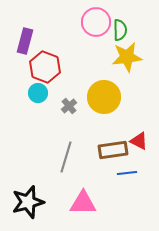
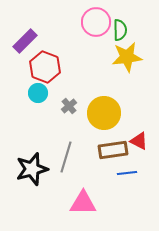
purple rectangle: rotated 30 degrees clockwise
yellow circle: moved 16 px down
black star: moved 4 px right, 33 px up
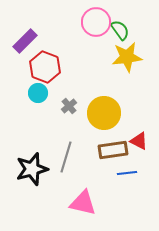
green semicircle: rotated 35 degrees counterclockwise
pink triangle: rotated 12 degrees clockwise
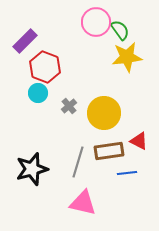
brown rectangle: moved 4 px left, 1 px down
gray line: moved 12 px right, 5 px down
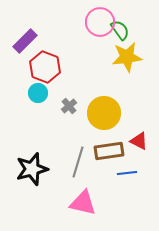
pink circle: moved 4 px right
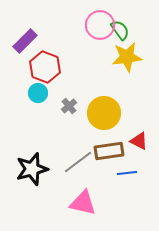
pink circle: moved 3 px down
gray line: rotated 36 degrees clockwise
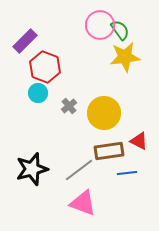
yellow star: moved 2 px left
gray line: moved 1 px right, 8 px down
pink triangle: rotated 8 degrees clockwise
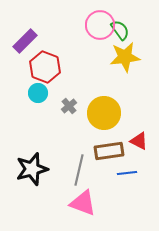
gray line: rotated 40 degrees counterclockwise
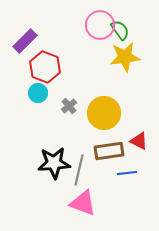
black star: moved 22 px right, 6 px up; rotated 12 degrees clockwise
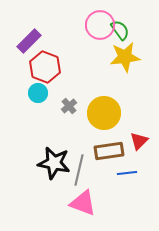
purple rectangle: moved 4 px right
red triangle: rotated 48 degrees clockwise
black star: rotated 16 degrees clockwise
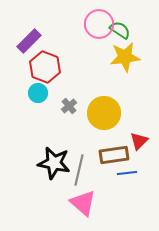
pink circle: moved 1 px left, 1 px up
green semicircle: rotated 20 degrees counterclockwise
brown rectangle: moved 5 px right, 4 px down
pink triangle: rotated 20 degrees clockwise
